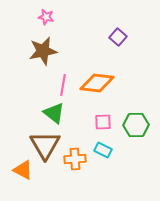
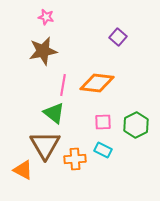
green hexagon: rotated 25 degrees counterclockwise
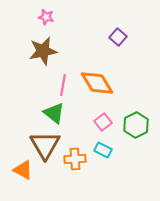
orange diamond: rotated 52 degrees clockwise
pink square: rotated 36 degrees counterclockwise
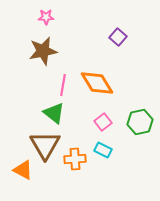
pink star: rotated 14 degrees counterclockwise
green hexagon: moved 4 px right, 3 px up; rotated 15 degrees clockwise
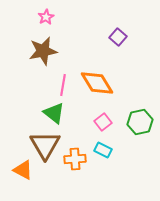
pink star: rotated 28 degrees counterclockwise
